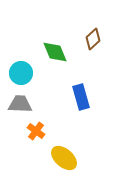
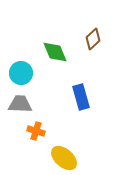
orange cross: rotated 18 degrees counterclockwise
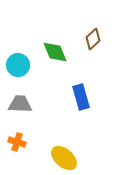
cyan circle: moved 3 px left, 8 px up
orange cross: moved 19 px left, 11 px down
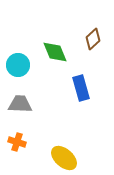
blue rectangle: moved 9 px up
